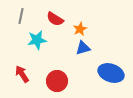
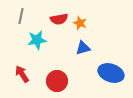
red semicircle: moved 4 px right; rotated 42 degrees counterclockwise
orange star: moved 6 px up; rotated 24 degrees counterclockwise
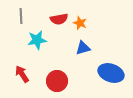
gray line: rotated 14 degrees counterclockwise
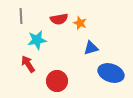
blue triangle: moved 8 px right
red arrow: moved 6 px right, 10 px up
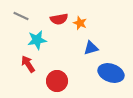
gray line: rotated 63 degrees counterclockwise
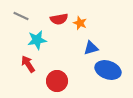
blue ellipse: moved 3 px left, 3 px up
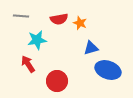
gray line: rotated 21 degrees counterclockwise
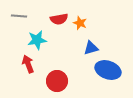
gray line: moved 2 px left
red arrow: rotated 12 degrees clockwise
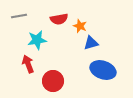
gray line: rotated 14 degrees counterclockwise
orange star: moved 3 px down
blue triangle: moved 5 px up
blue ellipse: moved 5 px left
red circle: moved 4 px left
